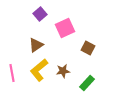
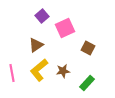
purple square: moved 2 px right, 2 px down
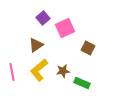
purple square: moved 1 px right, 2 px down
pink line: moved 1 px up
green rectangle: moved 5 px left; rotated 70 degrees clockwise
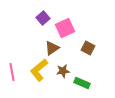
brown triangle: moved 16 px right, 3 px down
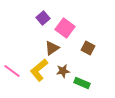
pink square: rotated 30 degrees counterclockwise
pink line: moved 1 px up; rotated 42 degrees counterclockwise
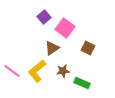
purple square: moved 1 px right, 1 px up
yellow L-shape: moved 2 px left, 1 px down
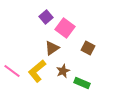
purple square: moved 2 px right
brown star: rotated 16 degrees counterclockwise
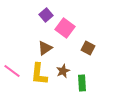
purple square: moved 2 px up
brown triangle: moved 7 px left
yellow L-shape: moved 2 px right, 3 px down; rotated 45 degrees counterclockwise
green rectangle: rotated 63 degrees clockwise
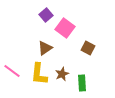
brown star: moved 1 px left, 3 px down
